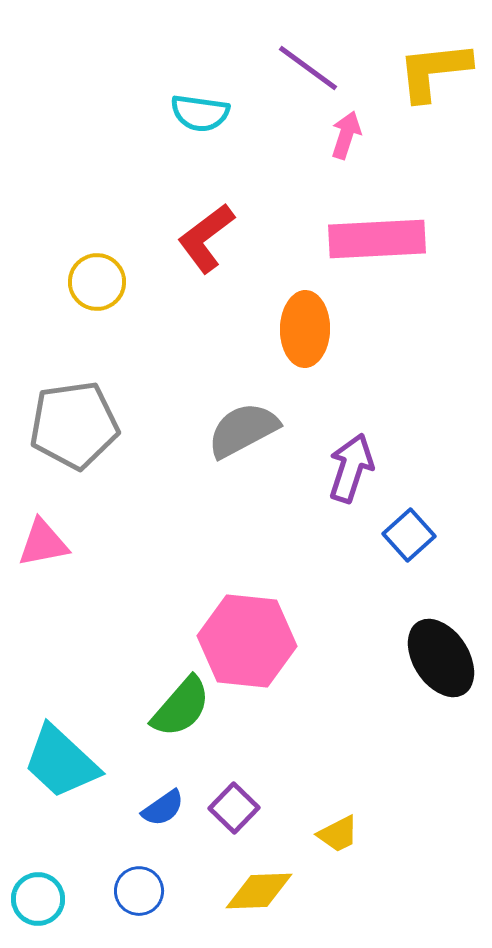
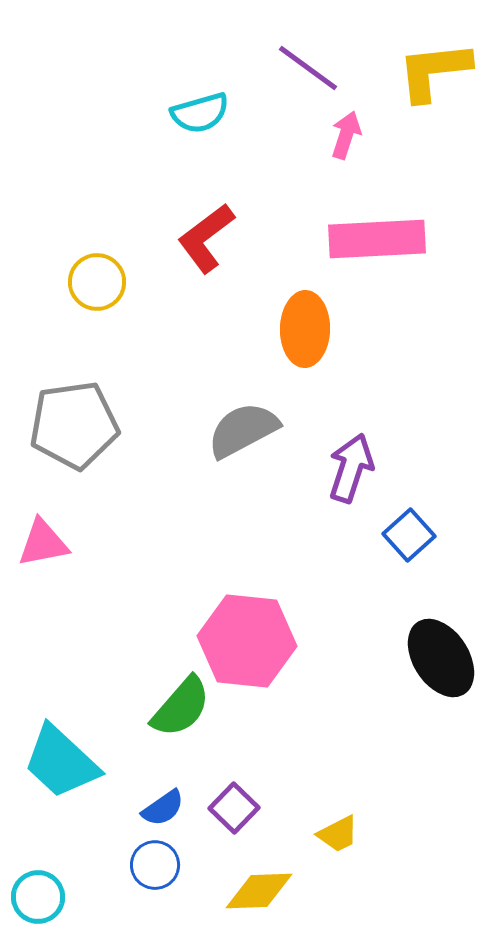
cyan semicircle: rotated 24 degrees counterclockwise
blue circle: moved 16 px right, 26 px up
cyan circle: moved 2 px up
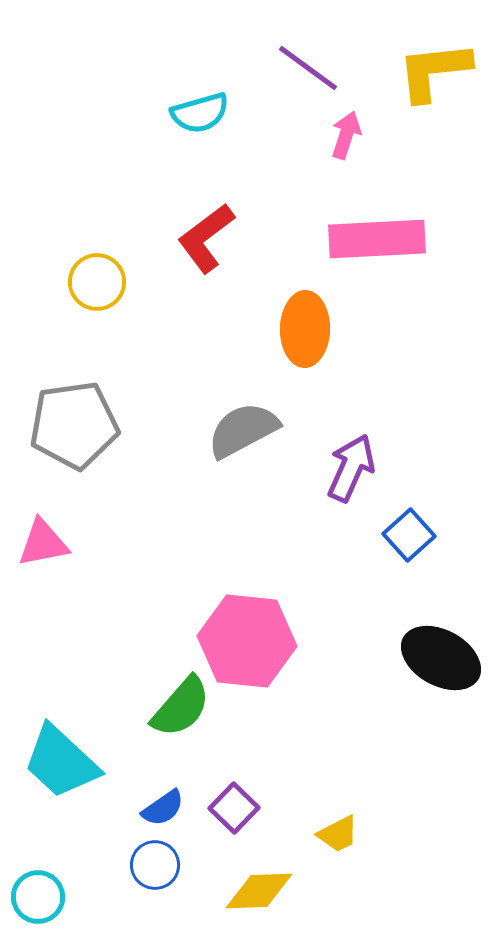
purple arrow: rotated 6 degrees clockwise
black ellipse: rotated 28 degrees counterclockwise
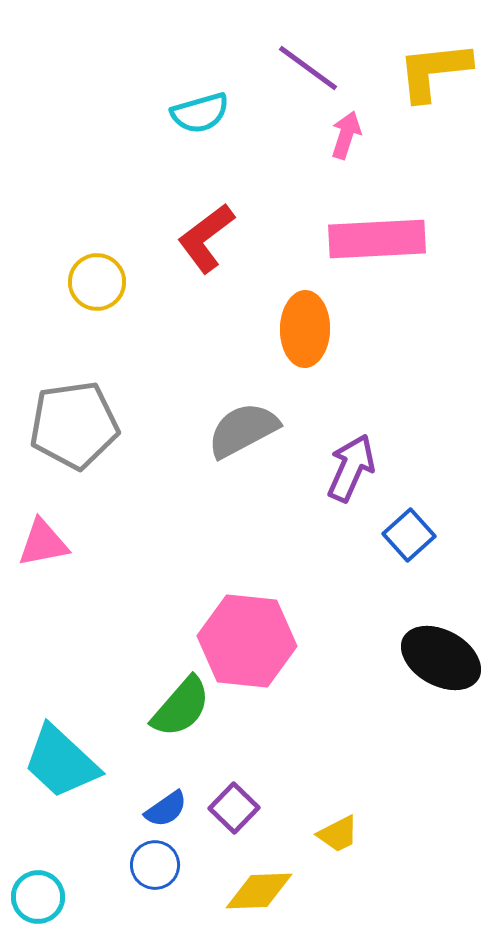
blue semicircle: moved 3 px right, 1 px down
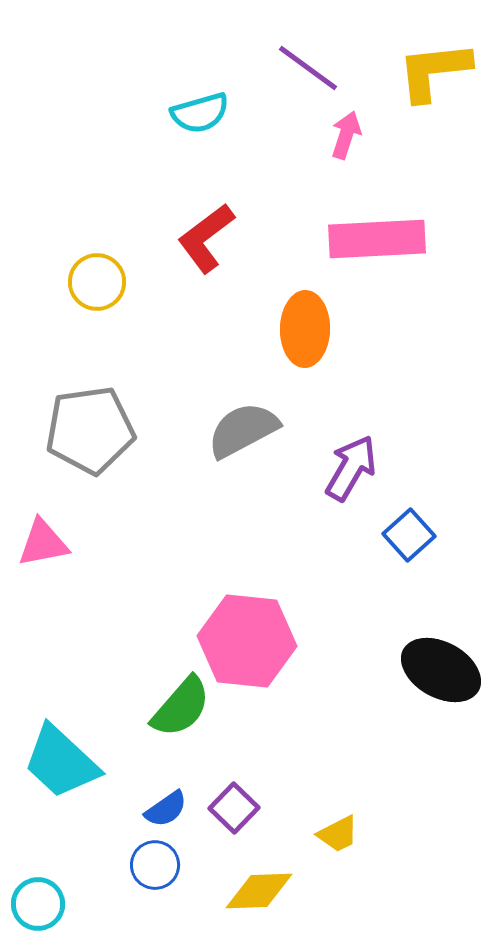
gray pentagon: moved 16 px right, 5 px down
purple arrow: rotated 6 degrees clockwise
black ellipse: moved 12 px down
cyan circle: moved 7 px down
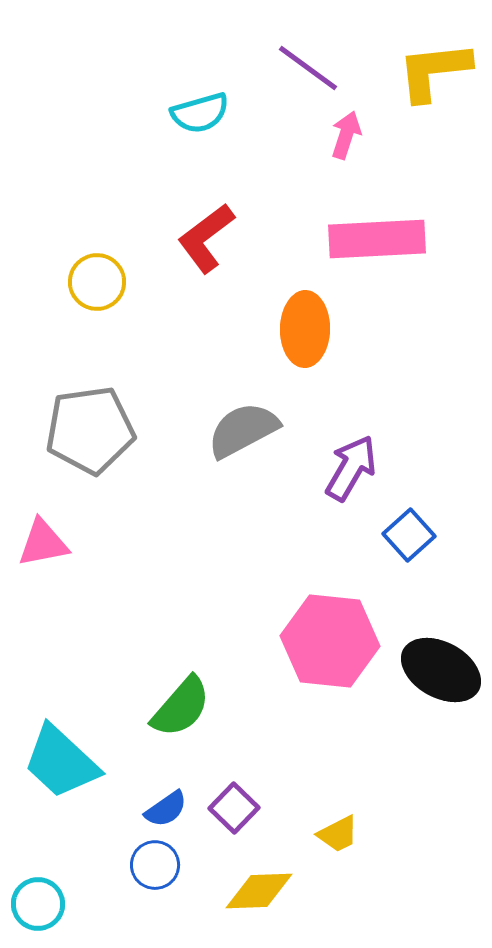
pink hexagon: moved 83 px right
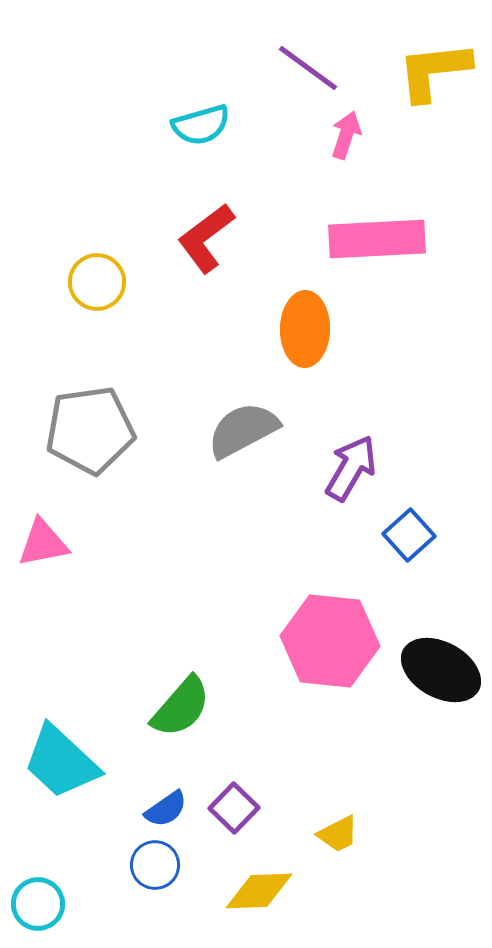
cyan semicircle: moved 1 px right, 12 px down
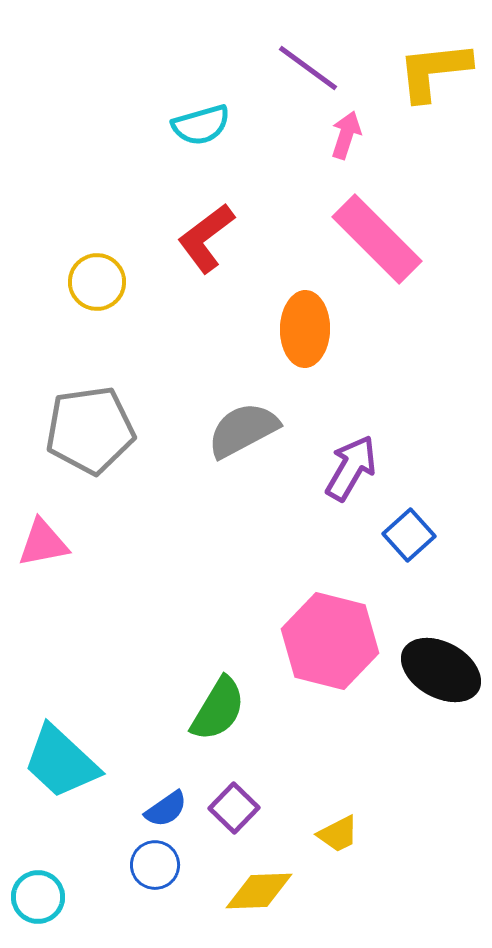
pink rectangle: rotated 48 degrees clockwise
pink hexagon: rotated 8 degrees clockwise
green semicircle: moved 37 px right, 2 px down; rotated 10 degrees counterclockwise
cyan circle: moved 7 px up
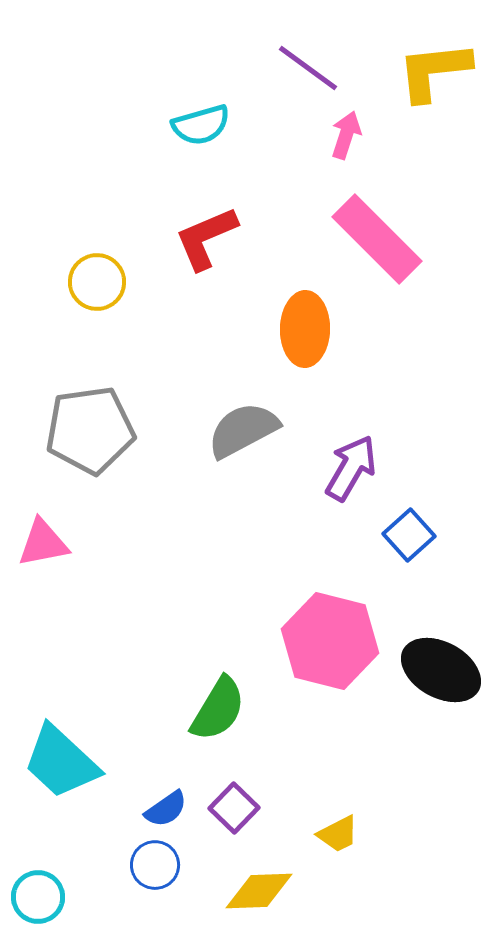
red L-shape: rotated 14 degrees clockwise
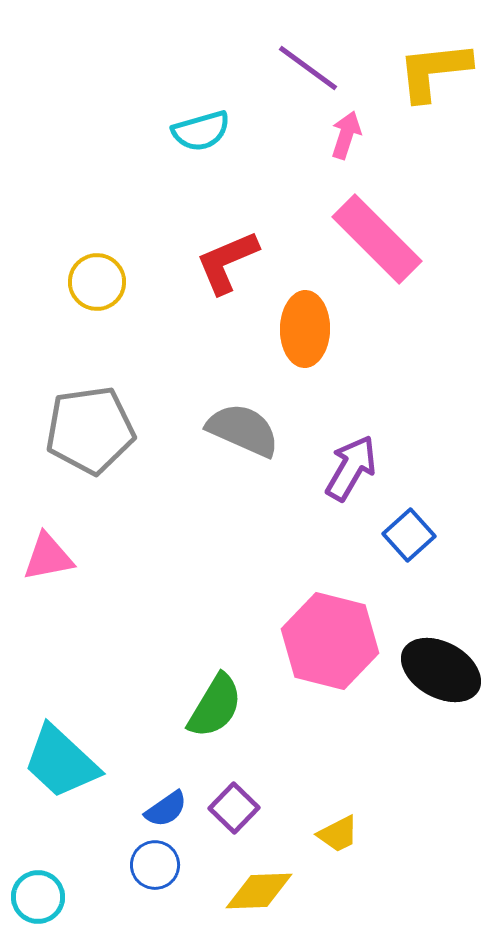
cyan semicircle: moved 6 px down
red L-shape: moved 21 px right, 24 px down
gray semicircle: rotated 52 degrees clockwise
pink triangle: moved 5 px right, 14 px down
green semicircle: moved 3 px left, 3 px up
